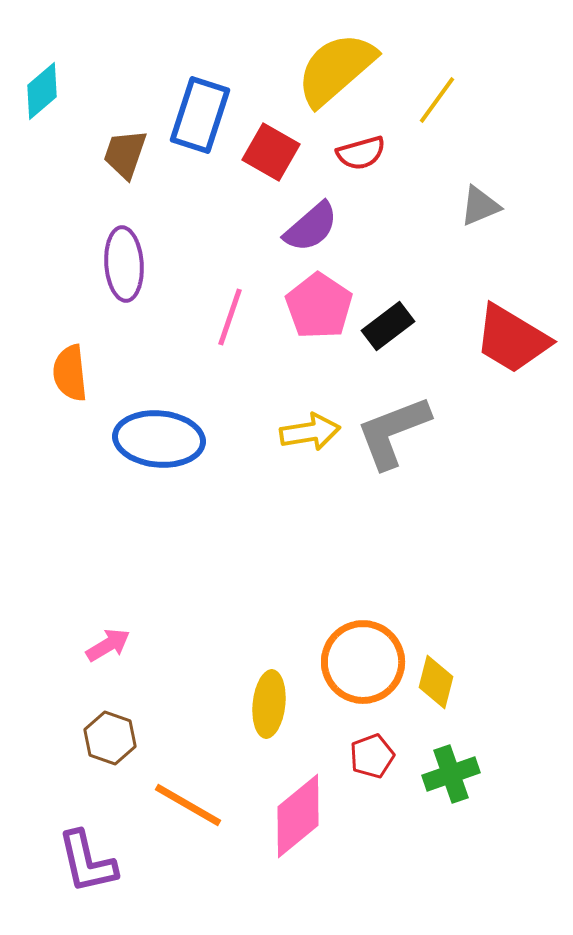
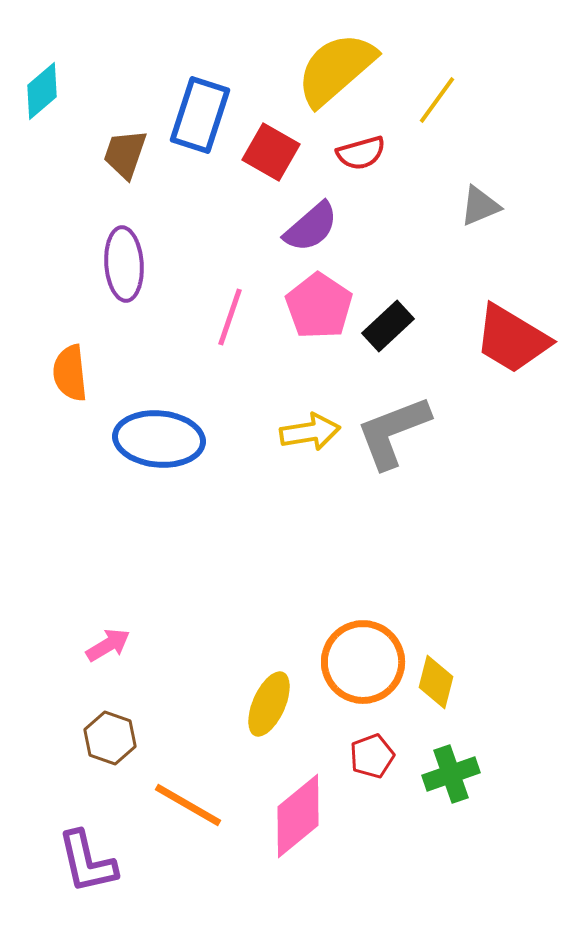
black rectangle: rotated 6 degrees counterclockwise
yellow ellipse: rotated 18 degrees clockwise
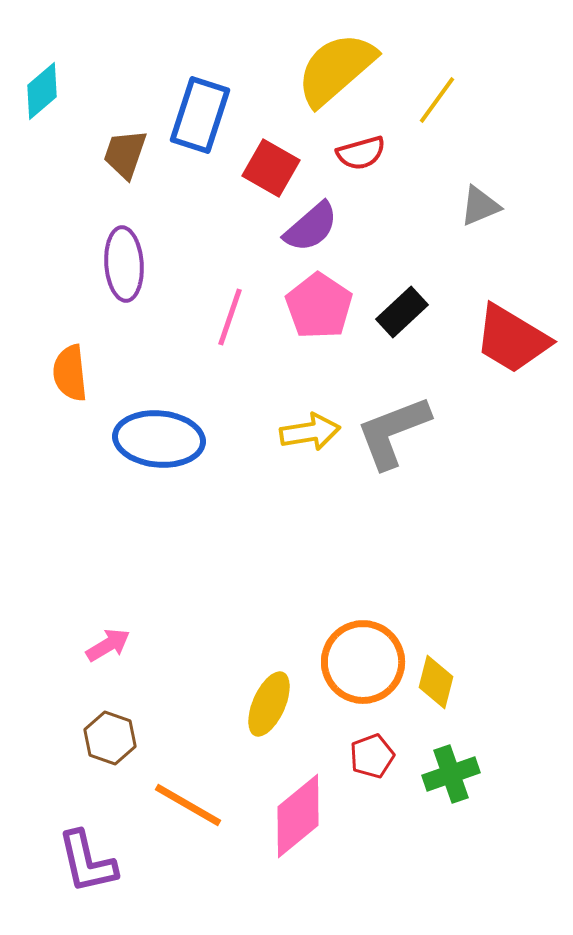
red square: moved 16 px down
black rectangle: moved 14 px right, 14 px up
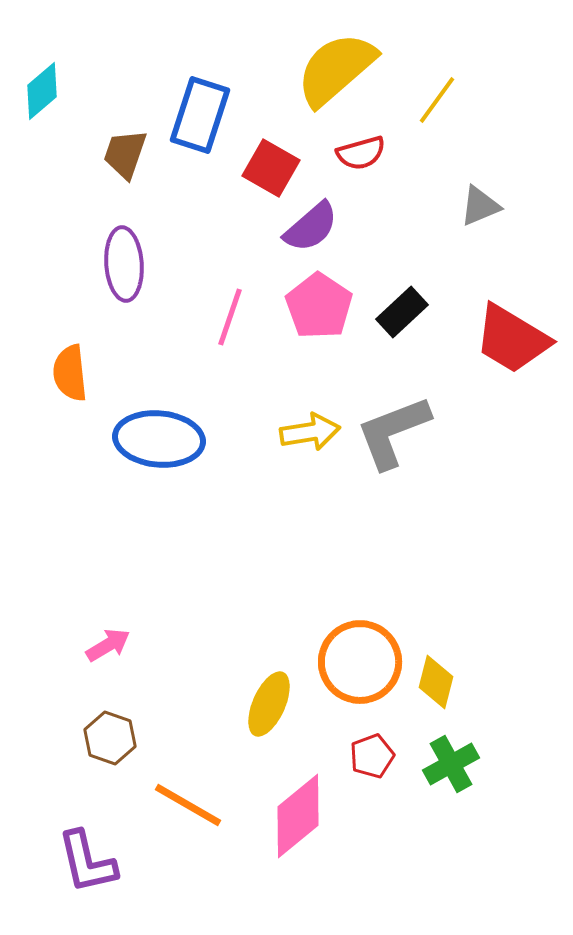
orange circle: moved 3 px left
green cross: moved 10 px up; rotated 10 degrees counterclockwise
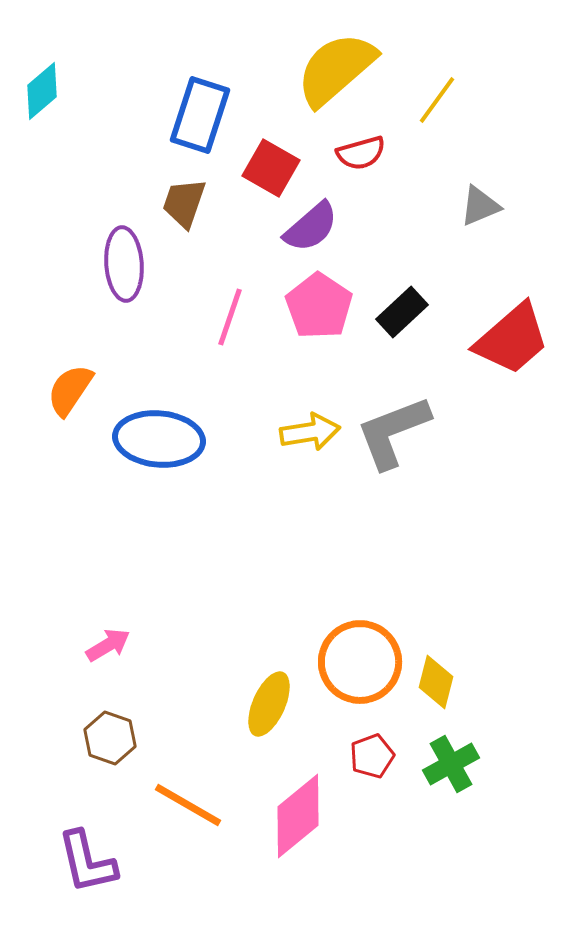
brown trapezoid: moved 59 px right, 49 px down
red trapezoid: rotated 72 degrees counterclockwise
orange semicircle: moved 17 px down; rotated 40 degrees clockwise
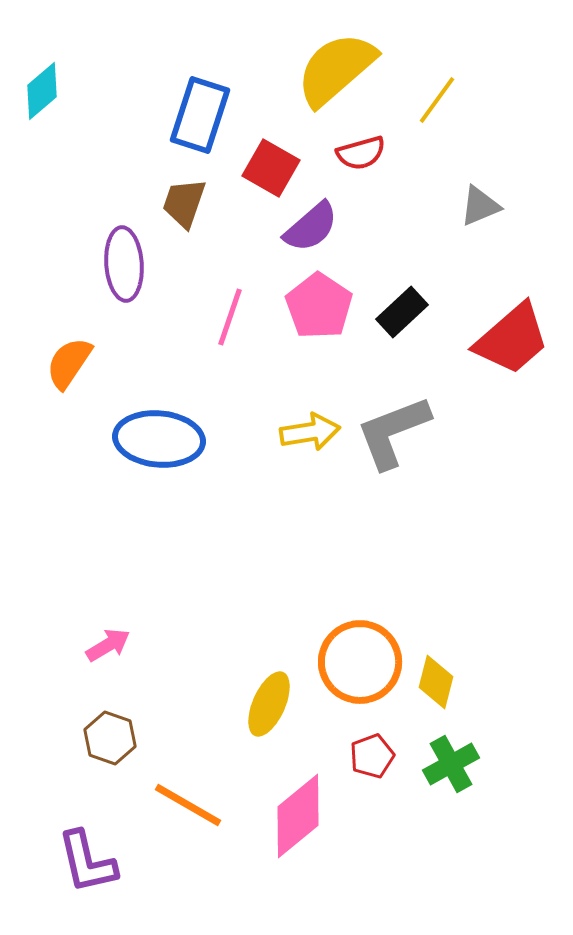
orange semicircle: moved 1 px left, 27 px up
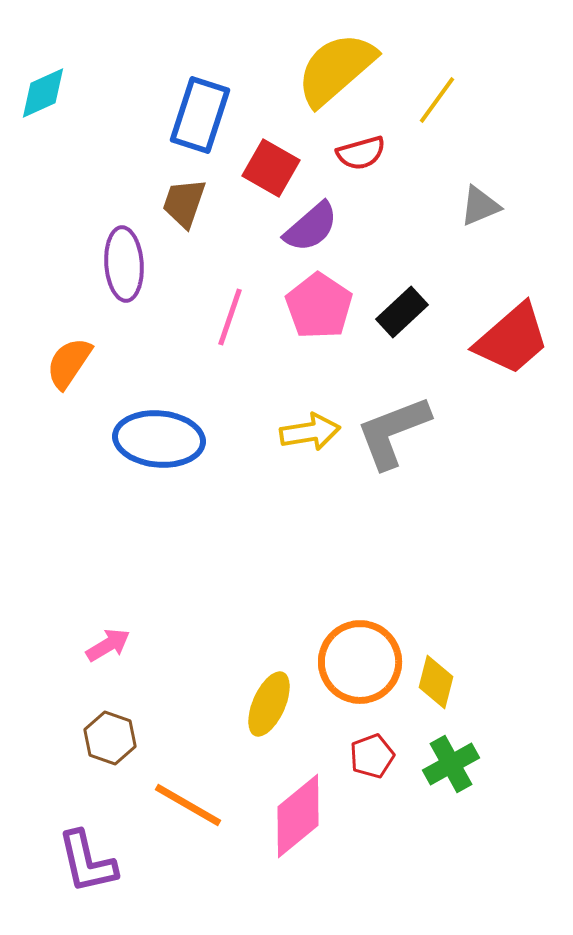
cyan diamond: moved 1 px right, 2 px down; rotated 16 degrees clockwise
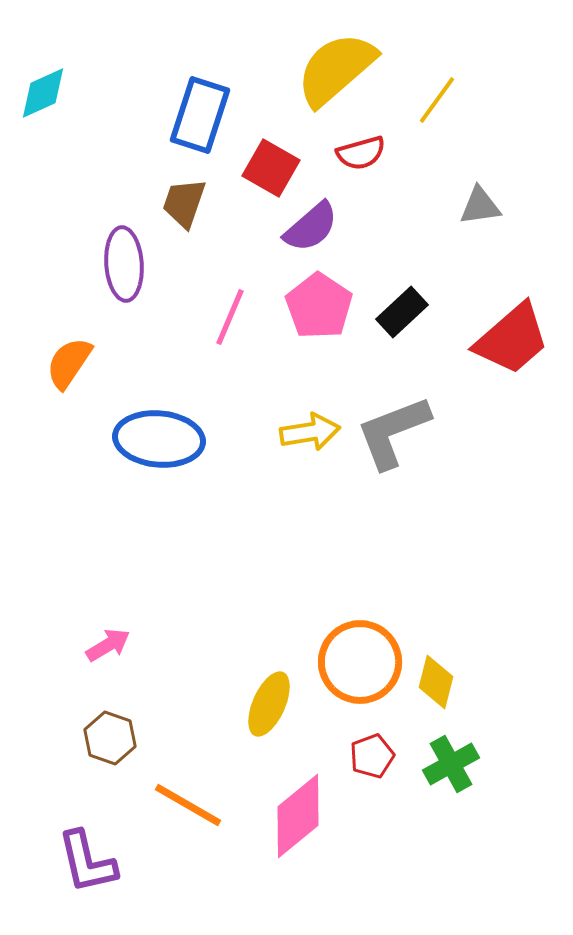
gray triangle: rotated 15 degrees clockwise
pink line: rotated 4 degrees clockwise
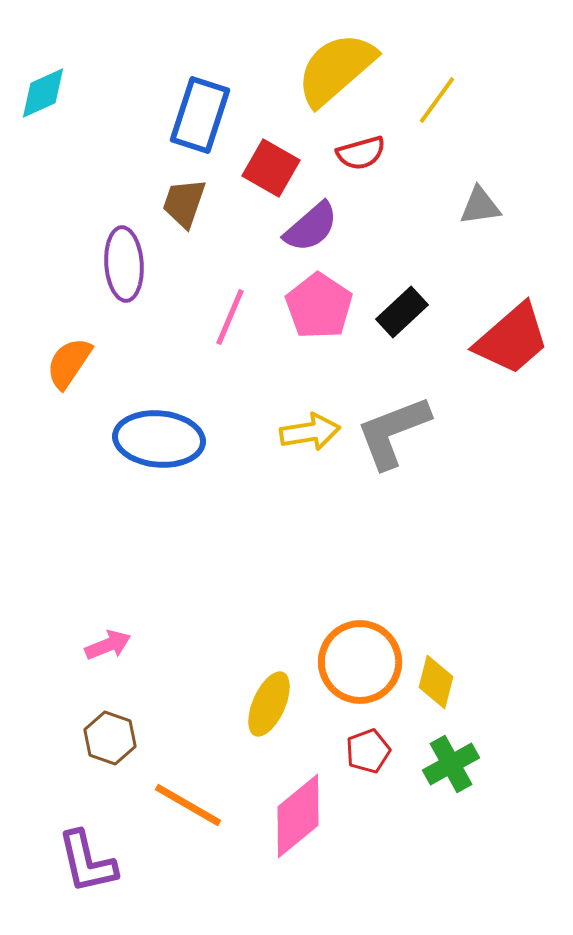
pink arrow: rotated 9 degrees clockwise
red pentagon: moved 4 px left, 5 px up
